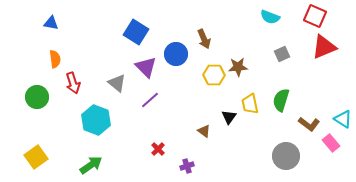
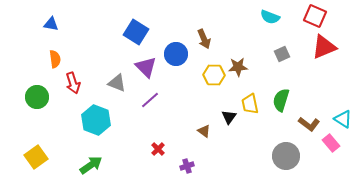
blue triangle: moved 1 px down
gray triangle: rotated 18 degrees counterclockwise
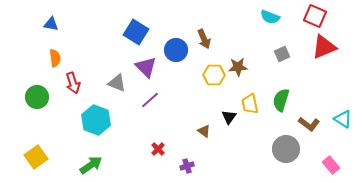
blue circle: moved 4 px up
orange semicircle: moved 1 px up
pink rectangle: moved 22 px down
gray circle: moved 7 px up
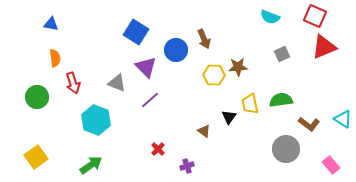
green semicircle: rotated 65 degrees clockwise
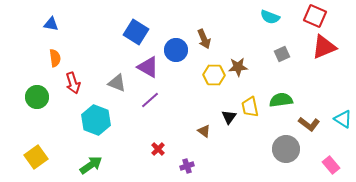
purple triangle: moved 2 px right; rotated 15 degrees counterclockwise
yellow trapezoid: moved 3 px down
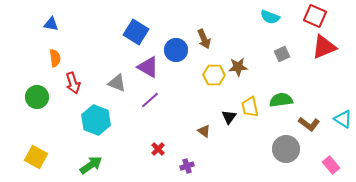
yellow square: rotated 25 degrees counterclockwise
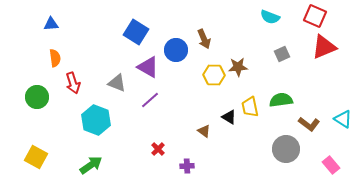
blue triangle: rotated 14 degrees counterclockwise
black triangle: rotated 35 degrees counterclockwise
purple cross: rotated 16 degrees clockwise
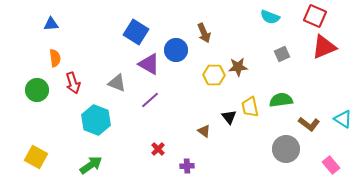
brown arrow: moved 6 px up
purple triangle: moved 1 px right, 3 px up
green circle: moved 7 px up
black triangle: rotated 21 degrees clockwise
